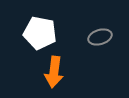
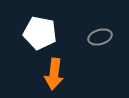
orange arrow: moved 2 px down
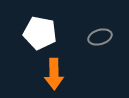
orange arrow: rotated 8 degrees counterclockwise
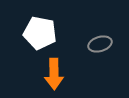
gray ellipse: moved 7 px down
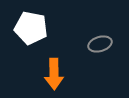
white pentagon: moved 9 px left, 5 px up
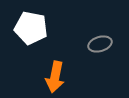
orange arrow: moved 1 px right, 3 px down; rotated 12 degrees clockwise
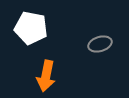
orange arrow: moved 9 px left, 1 px up
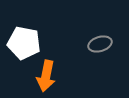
white pentagon: moved 7 px left, 15 px down
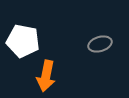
white pentagon: moved 1 px left, 2 px up
